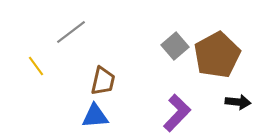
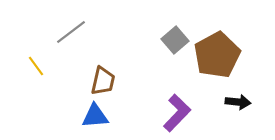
gray square: moved 6 px up
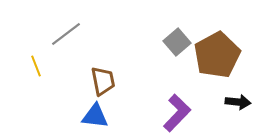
gray line: moved 5 px left, 2 px down
gray square: moved 2 px right, 2 px down
yellow line: rotated 15 degrees clockwise
brown trapezoid: rotated 24 degrees counterclockwise
blue triangle: rotated 12 degrees clockwise
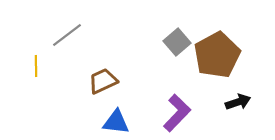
gray line: moved 1 px right, 1 px down
yellow line: rotated 20 degrees clockwise
brown trapezoid: rotated 104 degrees counterclockwise
black arrow: rotated 25 degrees counterclockwise
blue triangle: moved 21 px right, 6 px down
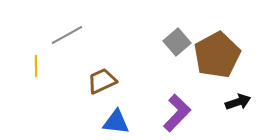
gray line: rotated 8 degrees clockwise
brown trapezoid: moved 1 px left
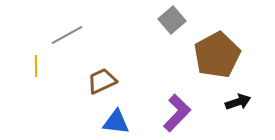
gray square: moved 5 px left, 22 px up
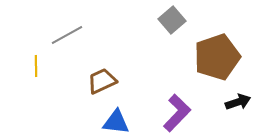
brown pentagon: moved 2 px down; rotated 9 degrees clockwise
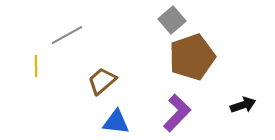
brown pentagon: moved 25 px left
brown trapezoid: rotated 16 degrees counterclockwise
black arrow: moved 5 px right, 3 px down
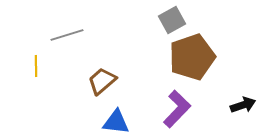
gray square: rotated 12 degrees clockwise
gray line: rotated 12 degrees clockwise
purple L-shape: moved 4 px up
